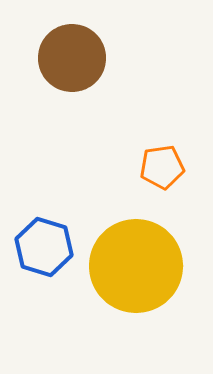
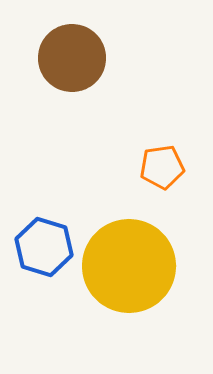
yellow circle: moved 7 px left
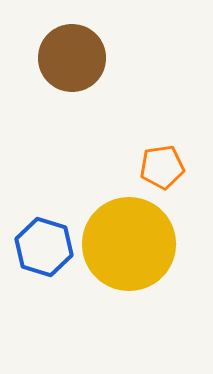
yellow circle: moved 22 px up
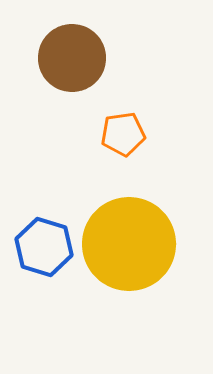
orange pentagon: moved 39 px left, 33 px up
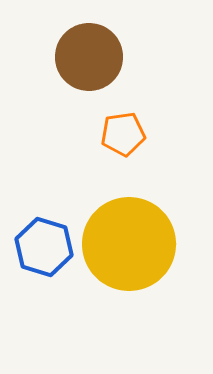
brown circle: moved 17 px right, 1 px up
